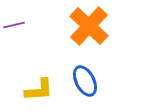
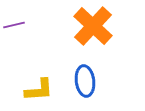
orange cross: moved 4 px right
blue ellipse: rotated 20 degrees clockwise
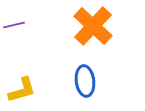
yellow L-shape: moved 17 px left; rotated 12 degrees counterclockwise
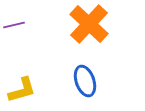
orange cross: moved 4 px left, 2 px up
blue ellipse: rotated 12 degrees counterclockwise
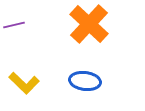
blue ellipse: rotated 64 degrees counterclockwise
yellow L-shape: moved 2 px right, 7 px up; rotated 60 degrees clockwise
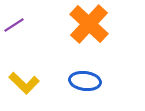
purple line: rotated 20 degrees counterclockwise
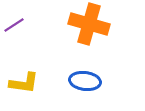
orange cross: rotated 27 degrees counterclockwise
yellow L-shape: rotated 36 degrees counterclockwise
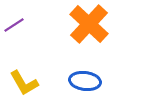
orange cross: rotated 27 degrees clockwise
yellow L-shape: rotated 52 degrees clockwise
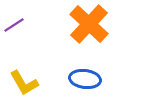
blue ellipse: moved 2 px up
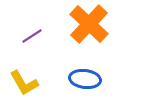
purple line: moved 18 px right, 11 px down
